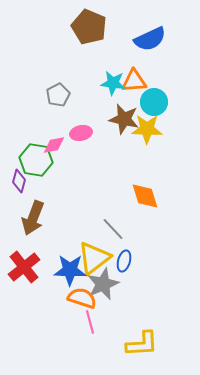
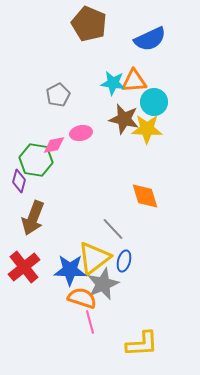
brown pentagon: moved 3 px up
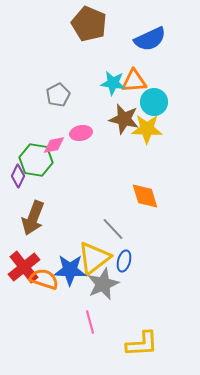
purple diamond: moved 1 px left, 5 px up; rotated 10 degrees clockwise
orange semicircle: moved 38 px left, 19 px up
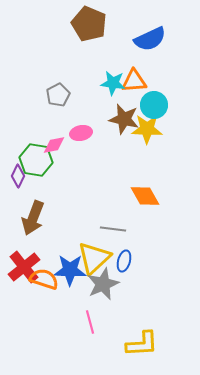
cyan circle: moved 3 px down
orange diamond: rotated 12 degrees counterclockwise
gray line: rotated 40 degrees counterclockwise
yellow triangle: rotated 6 degrees counterclockwise
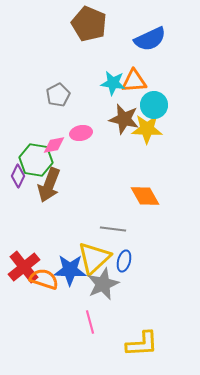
brown arrow: moved 16 px right, 33 px up
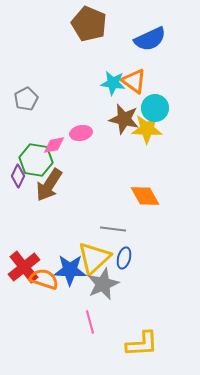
orange triangle: rotated 40 degrees clockwise
gray pentagon: moved 32 px left, 4 px down
cyan circle: moved 1 px right, 3 px down
brown arrow: rotated 12 degrees clockwise
blue ellipse: moved 3 px up
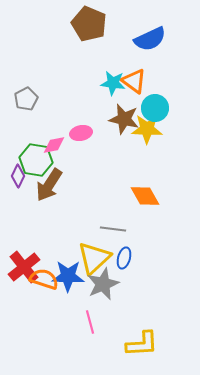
blue star: moved 2 px left, 6 px down
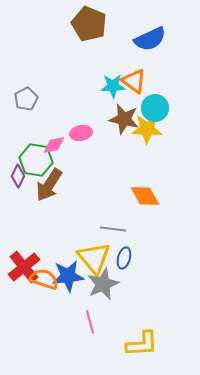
cyan star: moved 3 px down; rotated 10 degrees counterclockwise
yellow triangle: rotated 27 degrees counterclockwise
blue star: rotated 8 degrees counterclockwise
